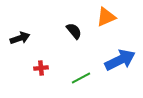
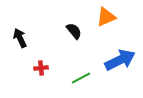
black arrow: rotated 96 degrees counterclockwise
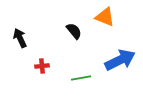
orange triangle: moved 1 px left; rotated 45 degrees clockwise
red cross: moved 1 px right, 2 px up
green line: rotated 18 degrees clockwise
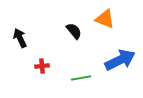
orange triangle: moved 2 px down
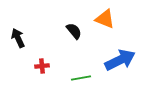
black arrow: moved 2 px left
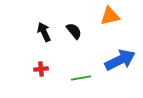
orange triangle: moved 5 px right, 3 px up; rotated 35 degrees counterclockwise
black arrow: moved 26 px right, 6 px up
red cross: moved 1 px left, 3 px down
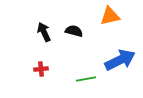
black semicircle: rotated 36 degrees counterclockwise
green line: moved 5 px right, 1 px down
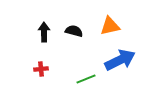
orange triangle: moved 10 px down
black arrow: rotated 24 degrees clockwise
green line: rotated 12 degrees counterclockwise
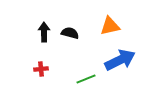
black semicircle: moved 4 px left, 2 px down
